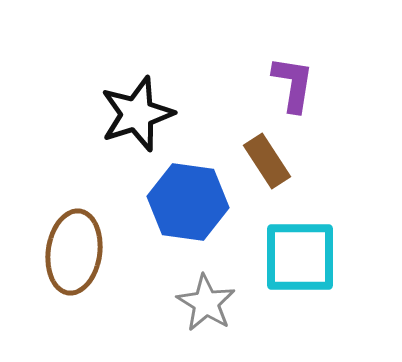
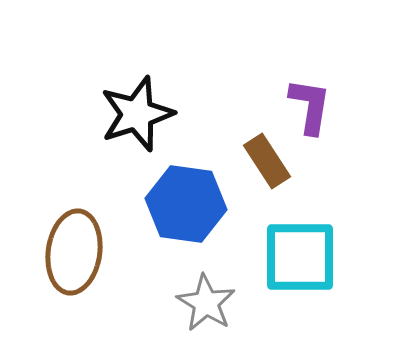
purple L-shape: moved 17 px right, 22 px down
blue hexagon: moved 2 px left, 2 px down
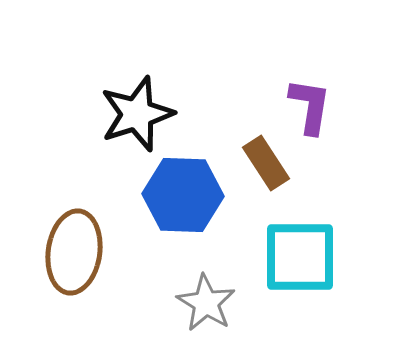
brown rectangle: moved 1 px left, 2 px down
blue hexagon: moved 3 px left, 9 px up; rotated 6 degrees counterclockwise
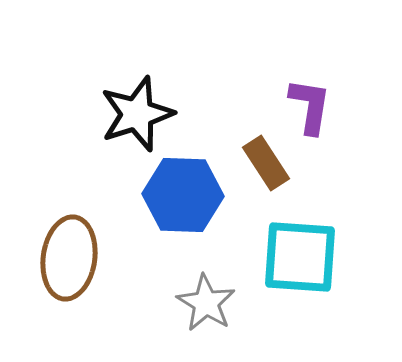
brown ellipse: moved 5 px left, 6 px down
cyan square: rotated 4 degrees clockwise
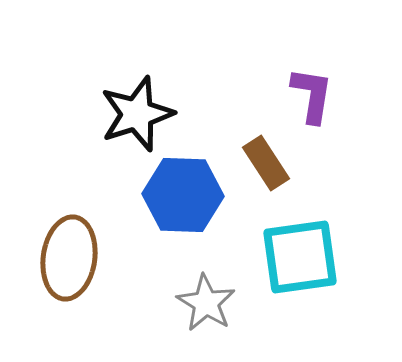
purple L-shape: moved 2 px right, 11 px up
cyan square: rotated 12 degrees counterclockwise
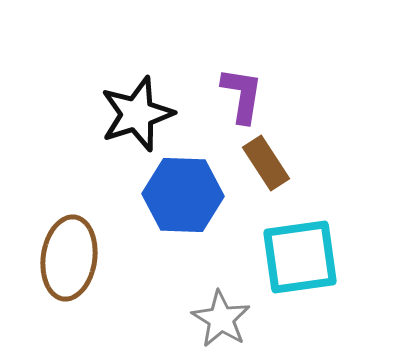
purple L-shape: moved 70 px left
gray star: moved 15 px right, 16 px down
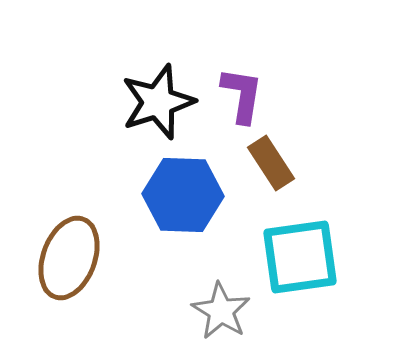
black star: moved 21 px right, 12 px up
brown rectangle: moved 5 px right
brown ellipse: rotated 12 degrees clockwise
gray star: moved 8 px up
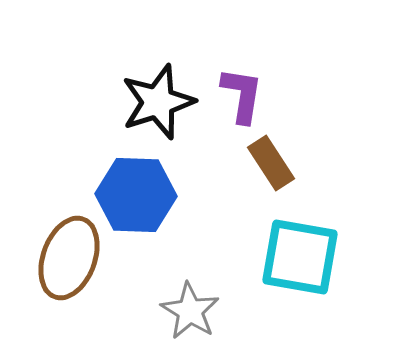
blue hexagon: moved 47 px left
cyan square: rotated 18 degrees clockwise
gray star: moved 31 px left
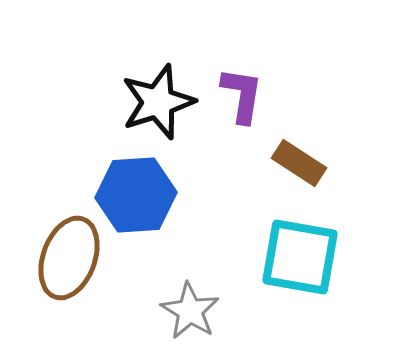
brown rectangle: moved 28 px right; rotated 24 degrees counterclockwise
blue hexagon: rotated 6 degrees counterclockwise
